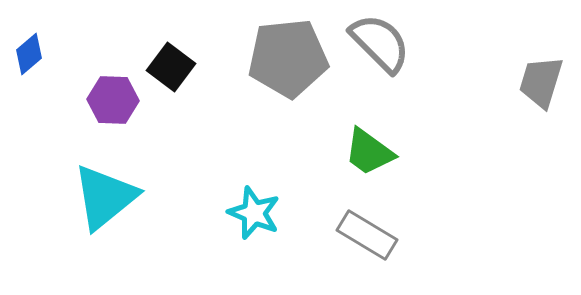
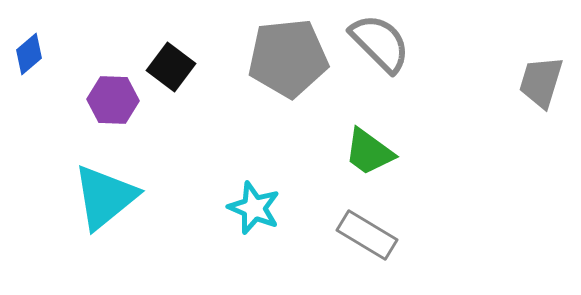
cyan star: moved 5 px up
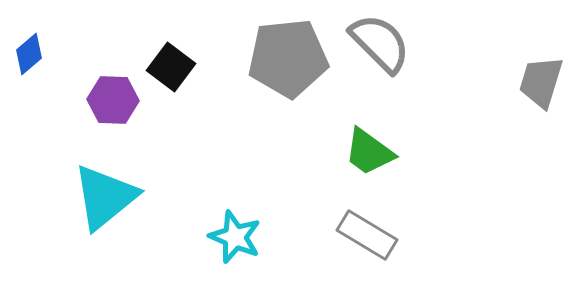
cyan star: moved 19 px left, 29 px down
